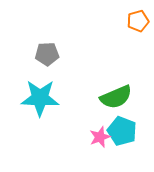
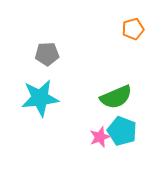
orange pentagon: moved 5 px left, 8 px down
cyan star: rotated 9 degrees counterclockwise
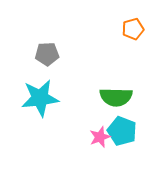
green semicircle: rotated 24 degrees clockwise
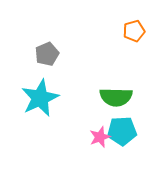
orange pentagon: moved 1 px right, 2 px down
gray pentagon: rotated 20 degrees counterclockwise
cyan star: rotated 18 degrees counterclockwise
cyan pentagon: rotated 24 degrees counterclockwise
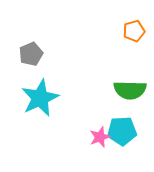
gray pentagon: moved 16 px left
green semicircle: moved 14 px right, 7 px up
